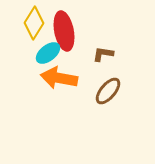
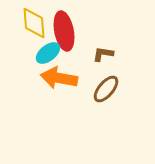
yellow diamond: rotated 36 degrees counterclockwise
brown ellipse: moved 2 px left, 2 px up
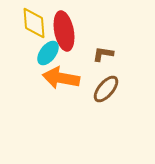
cyan ellipse: rotated 15 degrees counterclockwise
orange arrow: moved 2 px right
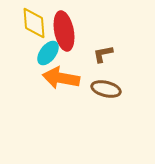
brown L-shape: rotated 20 degrees counterclockwise
brown ellipse: rotated 64 degrees clockwise
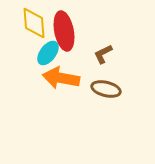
brown L-shape: rotated 15 degrees counterclockwise
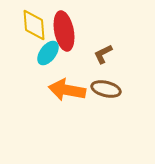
yellow diamond: moved 2 px down
orange arrow: moved 6 px right, 12 px down
